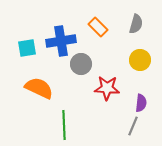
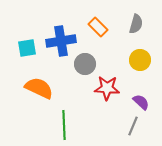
gray circle: moved 4 px right
purple semicircle: moved 1 px up; rotated 54 degrees counterclockwise
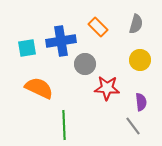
purple semicircle: rotated 42 degrees clockwise
gray line: rotated 60 degrees counterclockwise
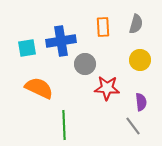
orange rectangle: moved 5 px right; rotated 42 degrees clockwise
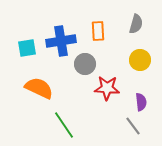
orange rectangle: moved 5 px left, 4 px down
green line: rotated 32 degrees counterclockwise
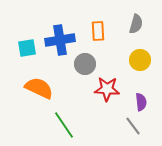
blue cross: moved 1 px left, 1 px up
red star: moved 1 px down
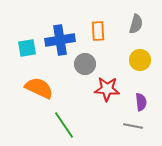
gray line: rotated 42 degrees counterclockwise
